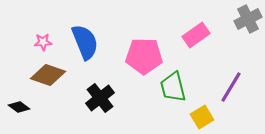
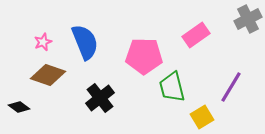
pink star: rotated 18 degrees counterclockwise
green trapezoid: moved 1 px left
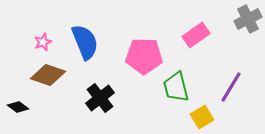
green trapezoid: moved 4 px right
black diamond: moved 1 px left
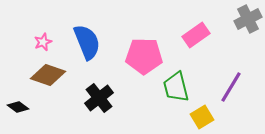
blue semicircle: moved 2 px right
black cross: moved 1 px left
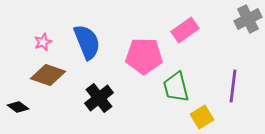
pink rectangle: moved 11 px left, 5 px up
purple line: moved 2 px right, 1 px up; rotated 24 degrees counterclockwise
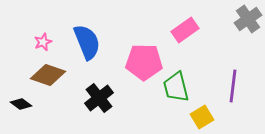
gray cross: rotated 8 degrees counterclockwise
pink pentagon: moved 6 px down
black diamond: moved 3 px right, 3 px up
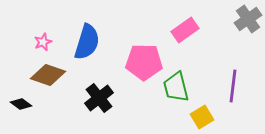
blue semicircle: rotated 39 degrees clockwise
